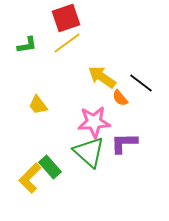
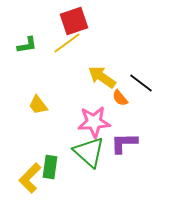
red square: moved 8 px right, 3 px down
green rectangle: rotated 50 degrees clockwise
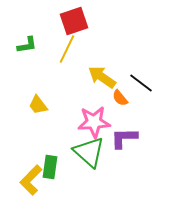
yellow line: moved 6 px down; rotated 28 degrees counterclockwise
purple L-shape: moved 5 px up
yellow L-shape: moved 1 px right, 2 px down
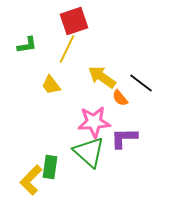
yellow trapezoid: moved 13 px right, 20 px up
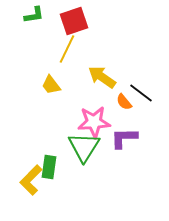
green L-shape: moved 7 px right, 30 px up
black line: moved 10 px down
orange semicircle: moved 4 px right, 4 px down
green triangle: moved 5 px left, 5 px up; rotated 20 degrees clockwise
green rectangle: moved 1 px left
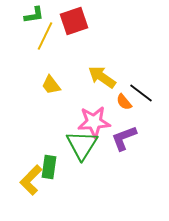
yellow line: moved 22 px left, 13 px up
purple L-shape: rotated 20 degrees counterclockwise
green triangle: moved 2 px left, 2 px up
